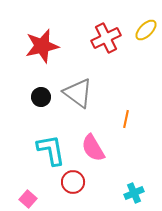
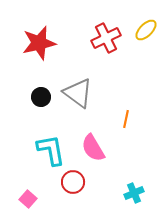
red star: moved 3 px left, 3 px up
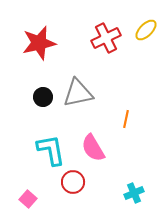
gray triangle: rotated 48 degrees counterclockwise
black circle: moved 2 px right
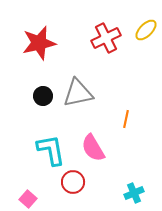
black circle: moved 1 px up
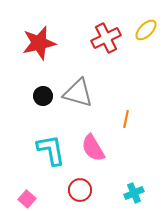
gray triangle: rotated 28 degrees clockwise
red circle: moved 7 px right, 8 px down
pink square: moved 1 px left
